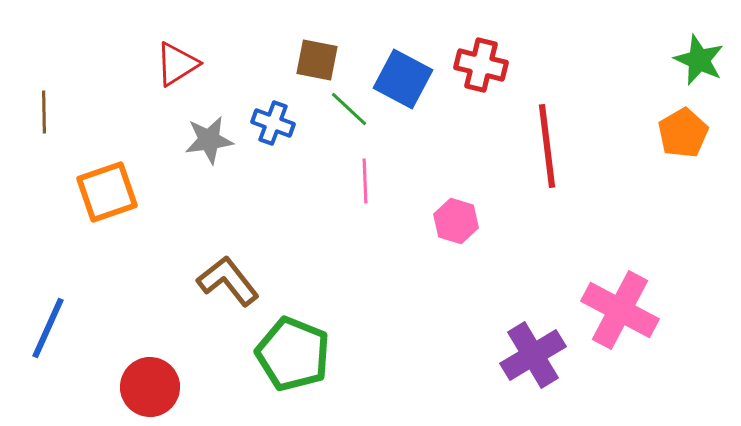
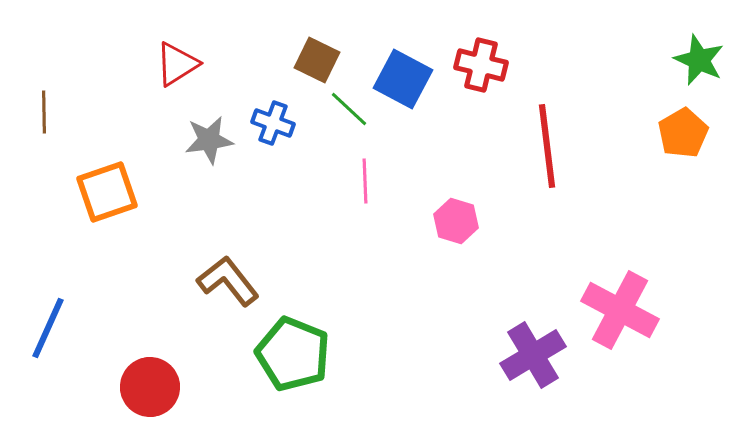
brown square: rotated 15 degrees clockwise
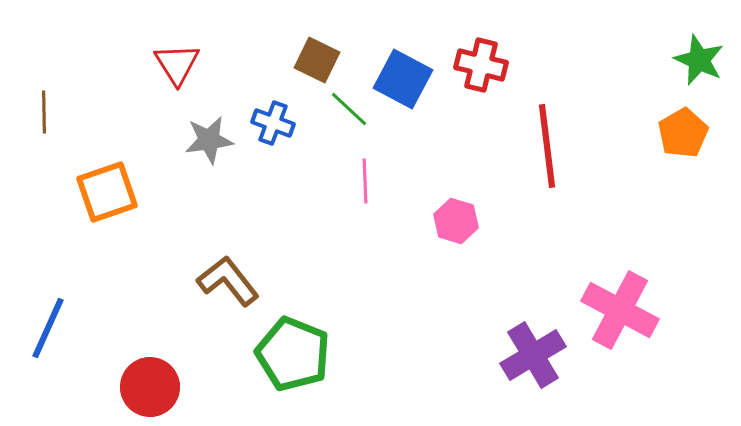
red triangle: rotated 30 degrees counterclockwise
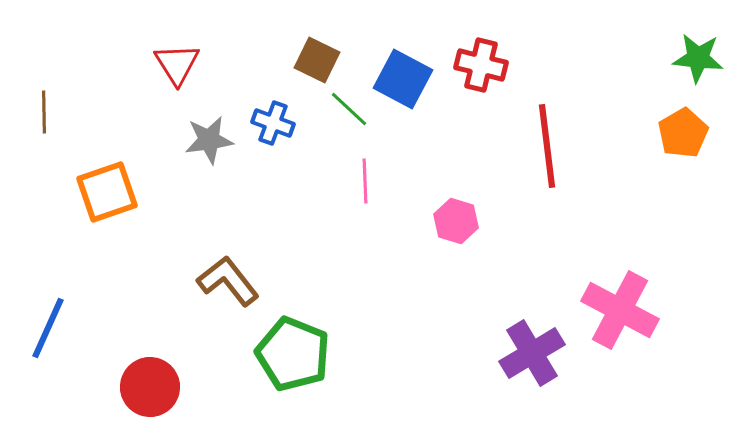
green star: moved 1 px left, 2 px up; rotated 18 degrees counterclockwise
purple cross: moved 1 px left, 2 px up
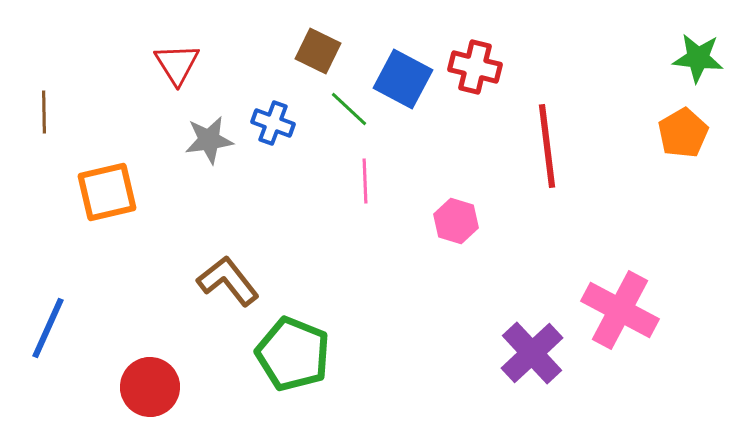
brown square: moved 1 px right, 9 px up
red cross: moved 6 px left, 2 px down
orange square: rotated 6 degrees clockwise
purple cross: rotated 12 degrees counterclockwise
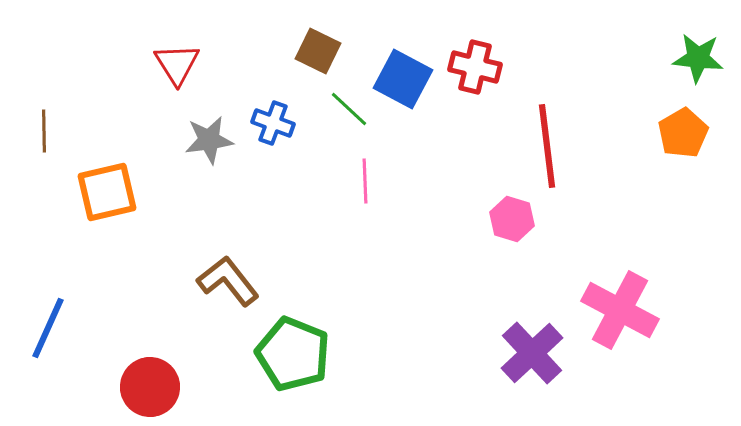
brown line: moved 19 px down
pink hexagon: moved 56 px right, 2 px up
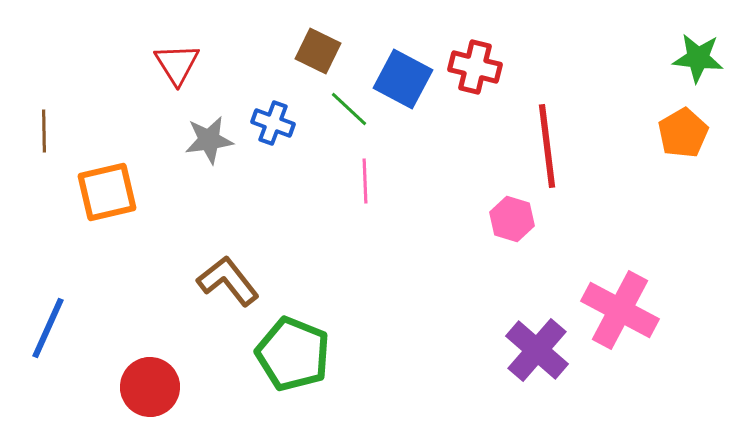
purple cross: moved 5 px right, 3 px up; rotated 6 degrees counterclockwise
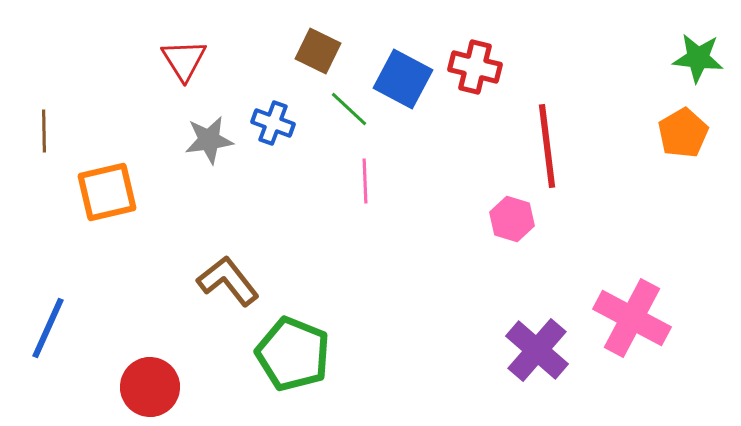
red triangle: moved 7 px right, 4 px up
pink cross: moved 12 px right, 8 px down
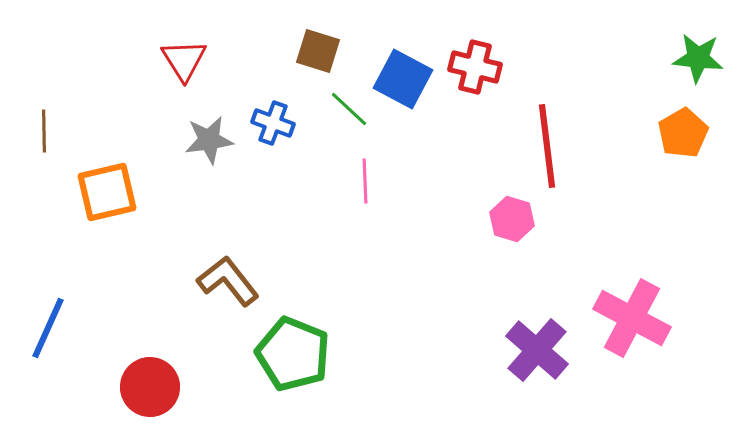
brown square: rotated 9 degrees counterclockwise
